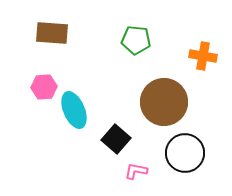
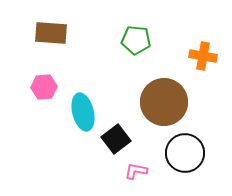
brown rectangle: moved 1 px left
cyan ellipse: moved 9 px right, 2 px down; rotated 9 degrees clockwise
black square: rotated 12 degrees clockwise
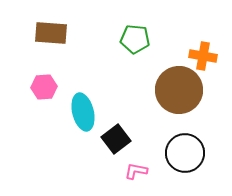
green pentagon: moved 1 px left, 1 px up
brown circle: moved 15 px right, 12 px up
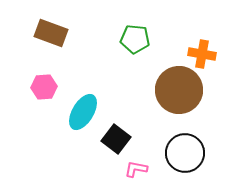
brown rectangle: rotated 16 degrees clockwise
orange cross: moved 1 px left, 2 px up
cyan ellipse: rotated 45 degrees clockwise
black square: rotated 16 degrees counterclockwise
pink L-shape: moved 2 px up
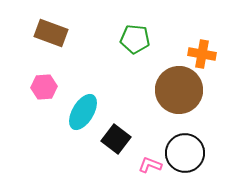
pink L-shape: moved 14 px right, 4 px up; rotated 10 degrees clockwise
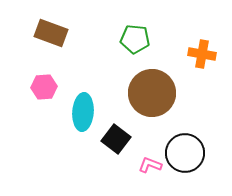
brown circle: moved 27 px left, 3 px down
cyan ellipse: rotated 27 degrees counterclockwise
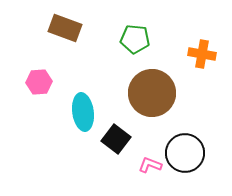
brown rectangle: moved 14 px right, 5 px up
pink hexagon: moved 5 px left, 5 px up
cyan ellipse: rotated 12 degrees counterclockwise
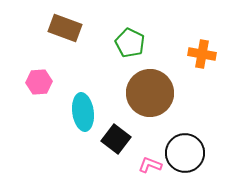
green pentagon: moved 5 px left, 4 px down; rotated 20 degrees clockwise
brown circle: moved 2 px left
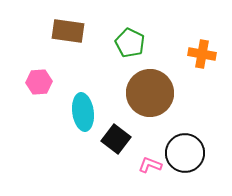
brown rectangle: moved 3 px right, 3 px down; rotated 12 degrees counterclockwise
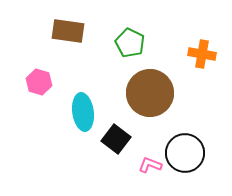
pink hexagon: rotated 20 degrees clockwise
